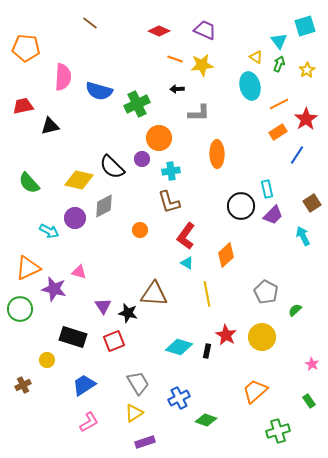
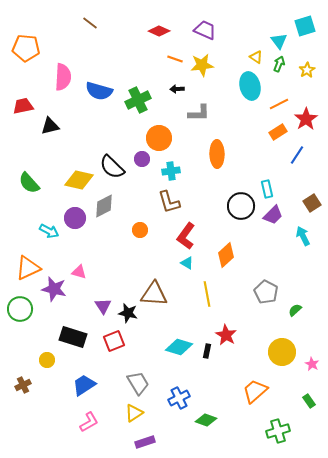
green cross at (137, 104): moved 1 px right, 4 px up
yellow circle at (262, 337): moved 20 px right, 15 px down
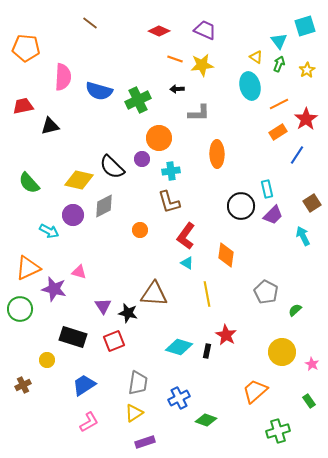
purple circle at (75, 218): moved 2 px left, 3 px up
orange diamond at (226, 255): rotated 40 degrees counterclockwise
gray trapezoid at (138, 383): rotated 40 degrees clockwise
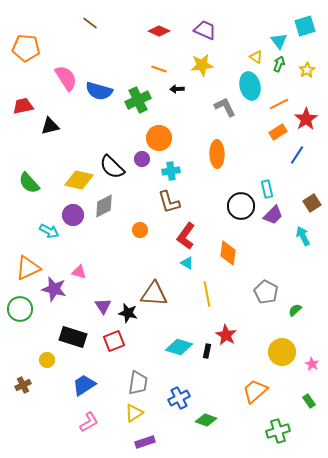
orange line at (175, 59): moved 16 px left, 10 px down
pink semicircle at (63, 77): moved 3 px right, 1 px down; rotated 36 degrees counterclockwise
gray L-shape at (199, 113): moved 26 px right, 6 px up; rotated 115 degrees counterclockwise
orange diamond at (226, 255): moved 2 px right, 2 px up
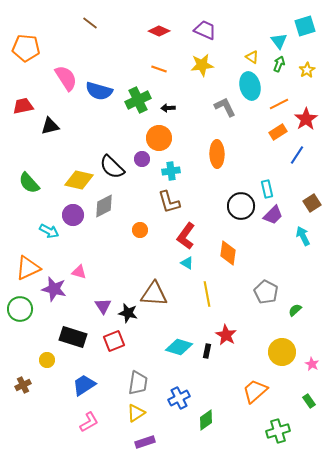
yellow triangle at (256, 57): moved 4 px left
black arrow at (177, 89): moved 9 px left, 19 px down
yellow triangle at (134, 413): moved 2 px right
green diamond at (206, 420): rotated 55 degrees counterclockwise
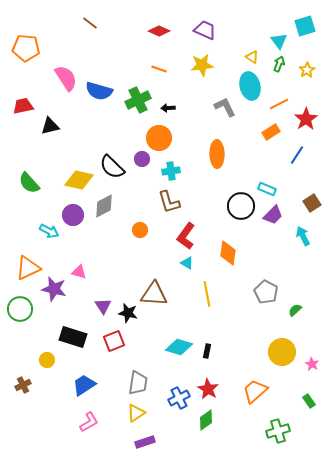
orange rectangle at (278, 132): moved 7 px left
cyan rectangle at (267, 189): rotated 54 degrees counterclockwise
red star at (226, 335): moved 18 px left, 54 px down
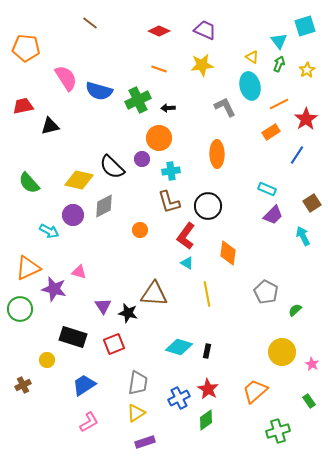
black circle at (241, 206): moved 33 px left
red square at (114, 341): moved 3 px down
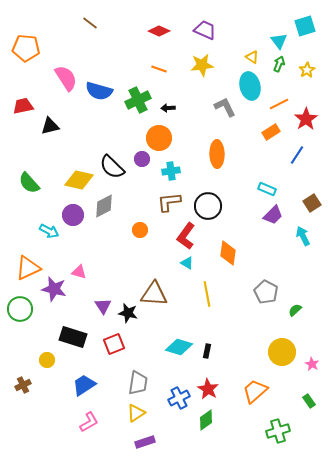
brown L-shape at (169, 202): rotated 100 degrees clockwise
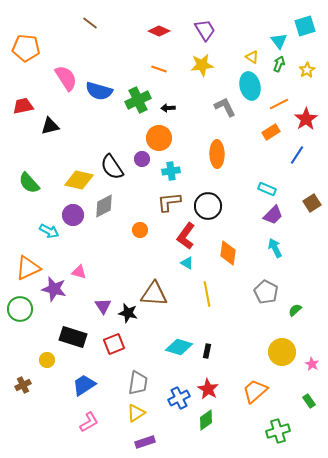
purple trapezoid at (205, 30): rotated 35 degrees clockwise
black semicircle at (112, 167): rotated 12 degrees clockwise
cyan arrow at (303, 236): moved 28 px left, 12 px down
